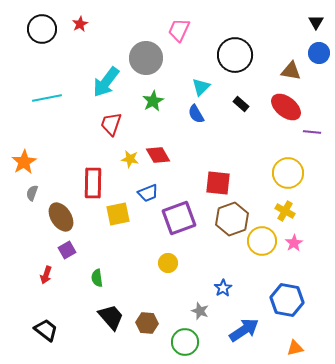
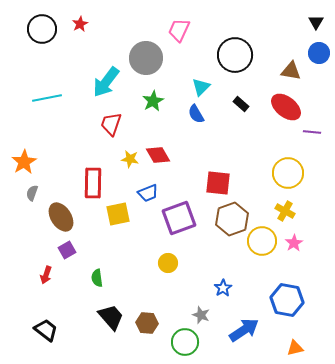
gray star at (200, 311): moved 1 px right, 4 px down
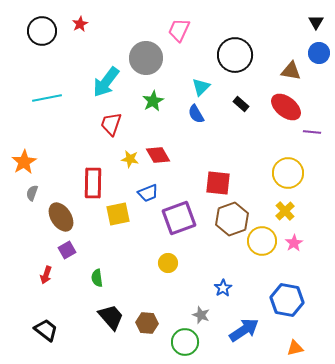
black circle at (42, 29): moved 2 px down
yellow cross at (285, 211): rotated 18 degrees clockwise
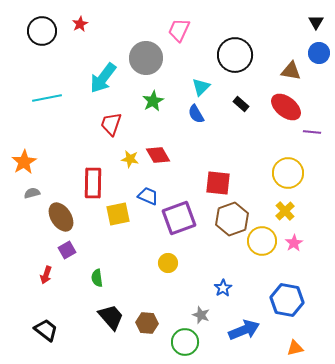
cyan arrow at (106, 82): moved 3 px left, 4 px up
gray semicircle at (32, 193): rotated 56 degrees clockwise
blue trapezoid at (148, 193): moved 3 px down; rotated 135 degrees counterclockwise
blue arrow at (244, 330): rotated 12 degrees clockwise
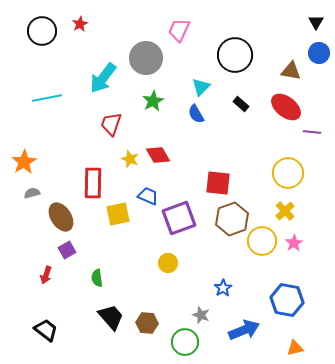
yellow star at (130, 159): rotated 12 degrees clockwise
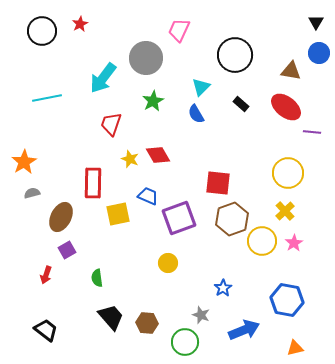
brown ellipse at (61, 217): rotated 60 degrees clockwise
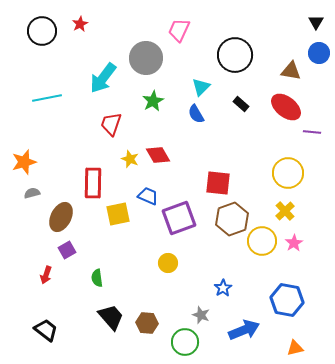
orange star at (24, 162): rotated 15 degrees clockwise
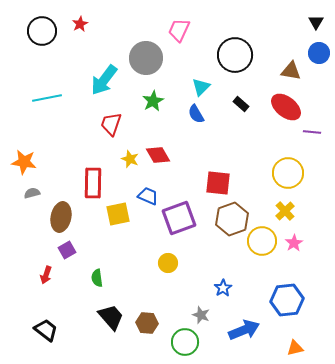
cyan arrow at (103, 78): moved 1 px right, 2 px down
orange star at (24, 162): rotated 25 degrees clockwise
brown ellipse at (61, 217): rotated 16 degrees counterclockwise
blue hexagon at (287, 300): rotated 16 degrees counterclockwise
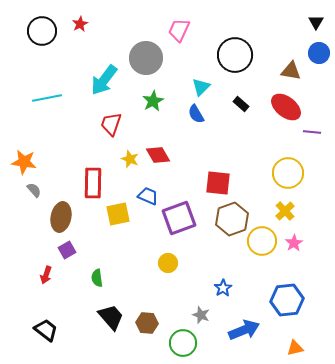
gray semicircle at (32, 193): moved 2 px right, 3 px up; rotated 63 degrees clockwise
green circle at (185, 342): moved 2 px left, 1 px down
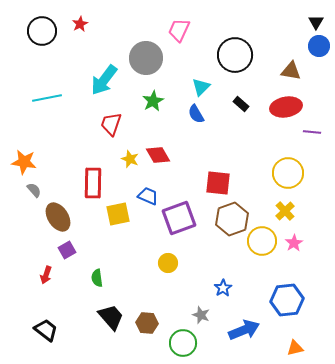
blue circle at (319, 53): moved 7 px up
red ellipse at (286, 107): rotated 48 degrees counterclockwise
brown ellipse at (61, 217): moved 3 px left; rotated 44 degrees counterclockwise
